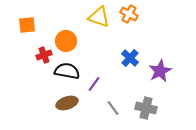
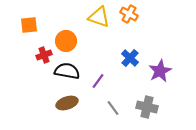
orange square: moved 2 px right
purple line: moved 4 px right, 3 px up
gray cross: moved 1 px right, 1 px up
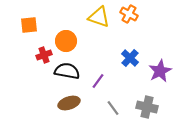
brown ellipse: moved 2 px right
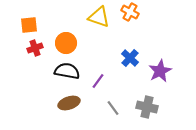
orange cross: moved 1 px right, 2 px up
orange circle: moved 2 px down
red cross: moved 9 px left, 7 px up
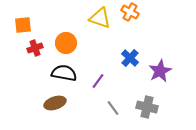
yellow triangle: moved 1 px right, 1 px down
orange square: moved 6 px left
black semicircle: moved 3 px left, 2 px down
brown ellipse: moved 14 px left
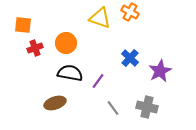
orange square: rotated 12 degrees clockwise
black semicircle: moved 6 px right
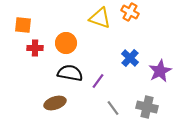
red cross: rotated 21 degrees clockwise
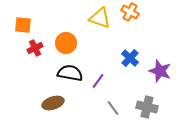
red cross: rotated 28 degrees counterclockwise
purple star: rotated 25 degrees counterclockwise
brown ellipse: moved 2 px left
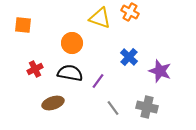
orange circle: moved 6 px right
red cross: moved 21 px down
blue cross: moved 1 px left, 1 px up
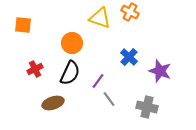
black semicircle: rotated 105 degrees clockwise
gray line: moved 4 px left, 9 px up
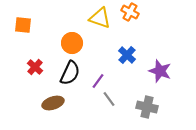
blue cross: moved 2 px left, 2 px up
red cross: moved 2 px up; rotated 21 degrees counterclockwise
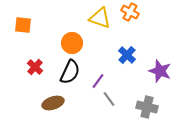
black semicircle: moved 1 px up
